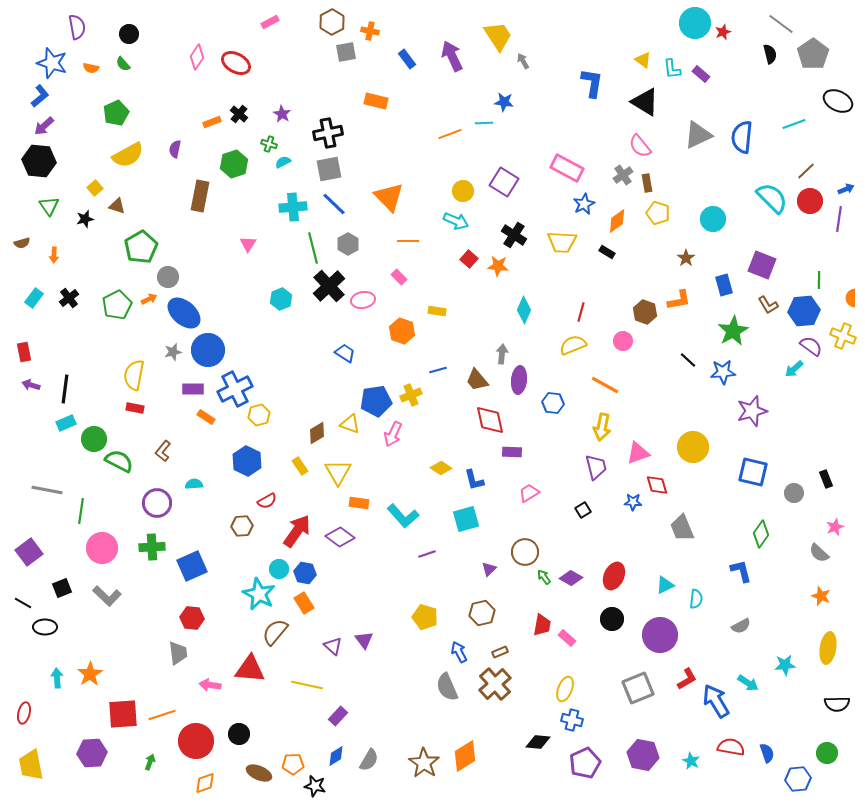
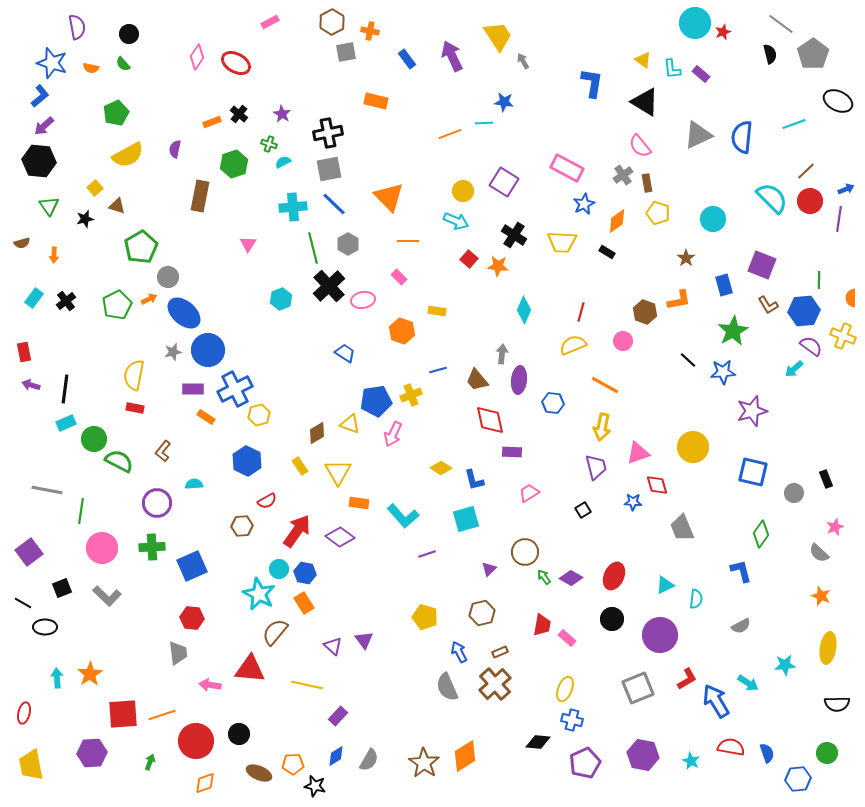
black cross at (69, 298): moved 3 px left, 3 px down
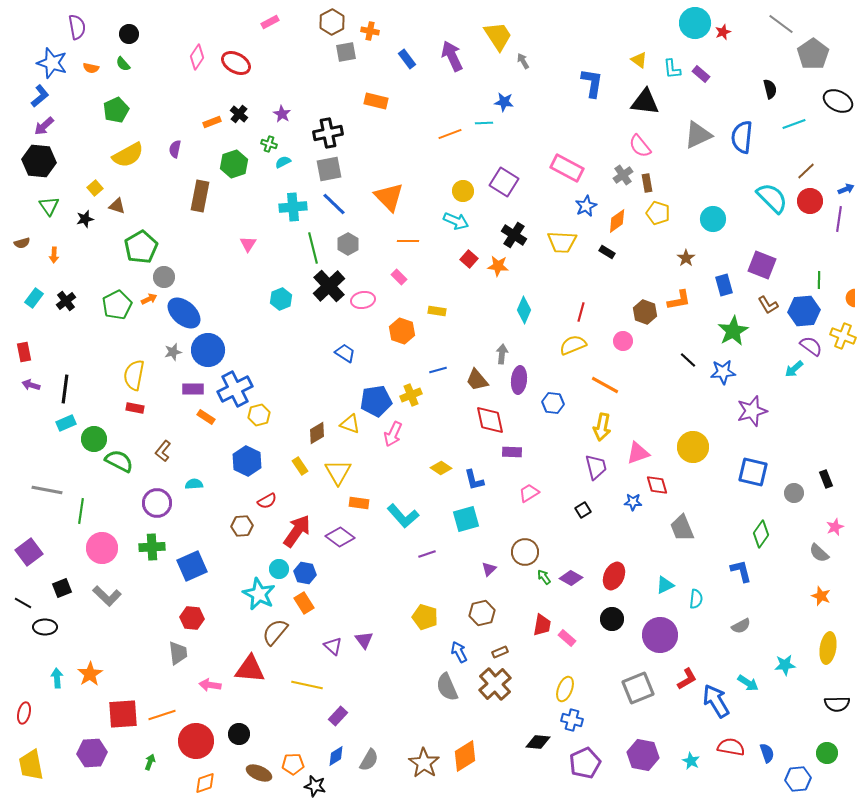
black semicircle at (770, 54): moved 35 px down
yellow triangle at (643, 60): moved 4 px left
black triangle at (645, 102): rotated 24 degrees counterclockwise
green pentagon at (116, 113): moved 3 px up
blue star at (584, 204): moved 2 px right, 2 px down
gray circle at (168, 277): moved 4 px left
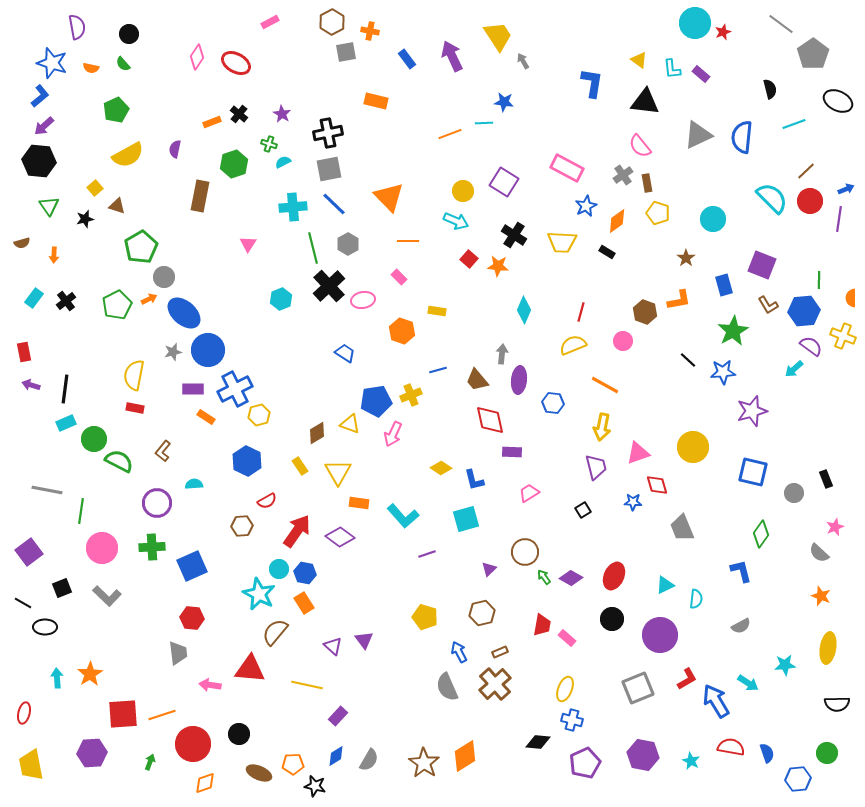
red circle at (196, 741): moved 3 px left, 3 px down
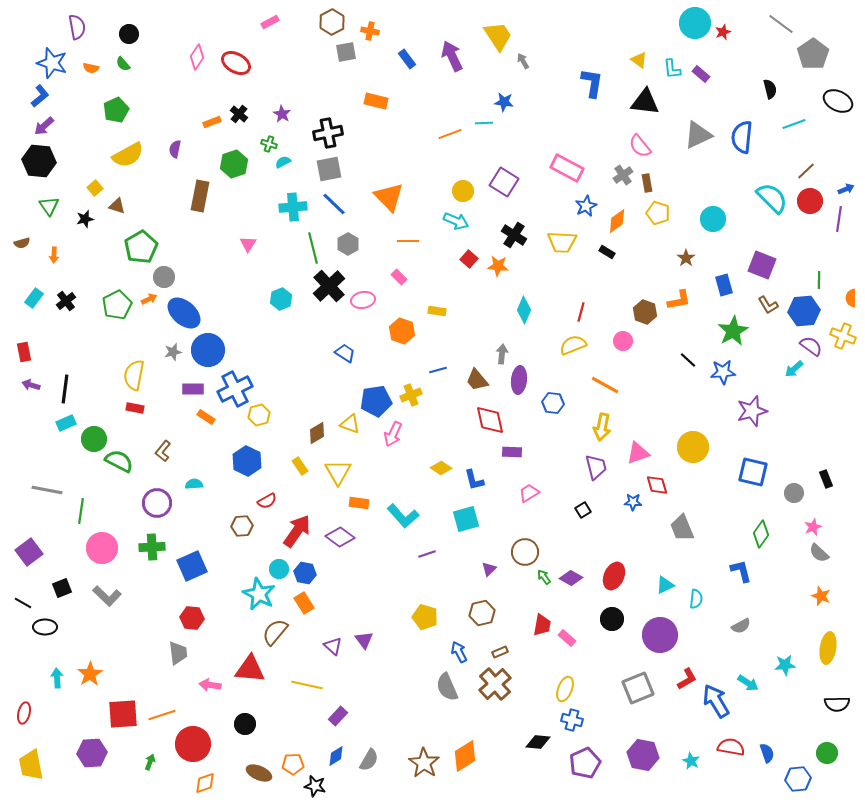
pink star at (835, 527): moved 22 px left
black circle at (239, 734): moved 6 px right, 10 px up
